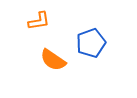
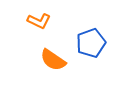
orange L-shape: rotated 35 degrees clockwise
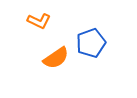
orange semicircle: moved 3 px right, 2 px up; rotated 68 degrees counterclockwise
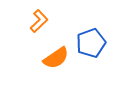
orange L-shape: rotated 70 degrees counterclockwise
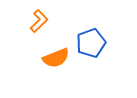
orange semicircle: rotated 12 degrees clockwise
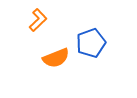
orange L-shape: moved 1 px left, 1 px up
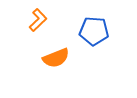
blue pentagon: moved 3 px right, 12 px up; rotated 24 degrees clockwise
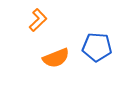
blue pentagon: moved 3 px right, 16 px down
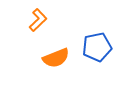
blue pentagon: rotated 16 degrees counterclockwise
